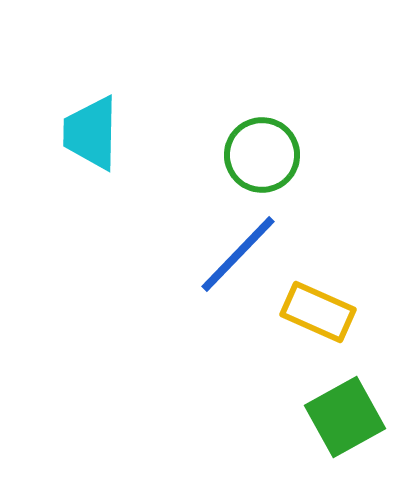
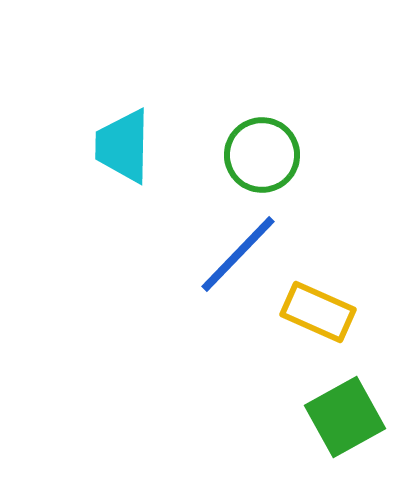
cyan trapezoid: moved 32 px right, 13 px down
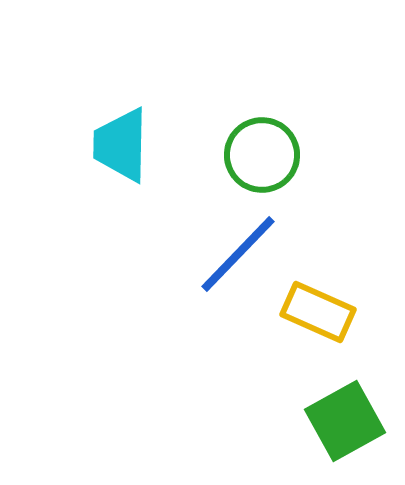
cyan trapezoid: moved 2 px left, 1 px up
green square: moved 4 px down
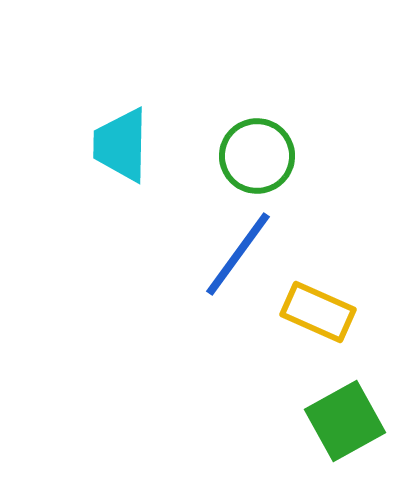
green circle: moved 5 px left, 1 px down
blue line: rotated 8 degrees counterclockwise
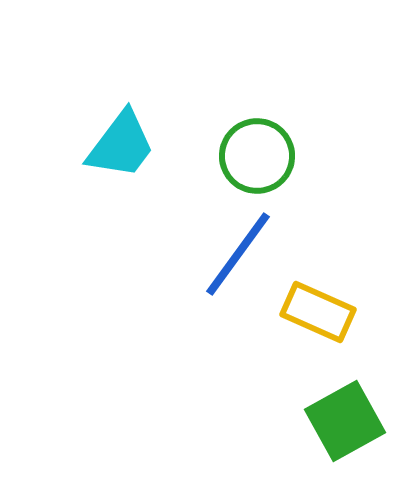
cyan trapezoid: rotated 144 degrees counterclockwise
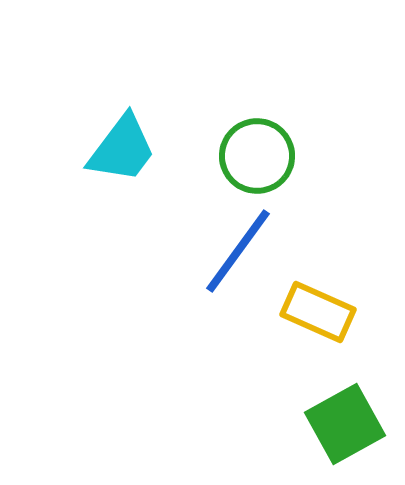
cyan trapezoid: moved 1 px right, 4 px down
blue line: moved 3 px up
green square: moved 3 px down
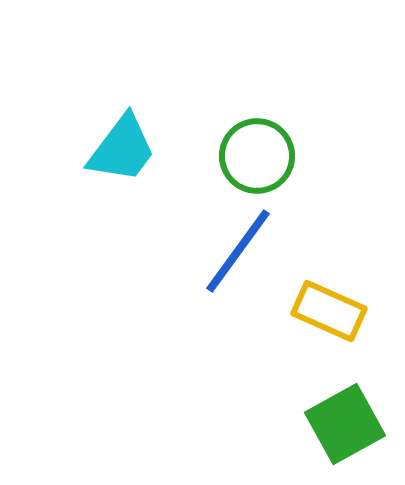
yellow rectangle: moved 11 px right, 1 px up
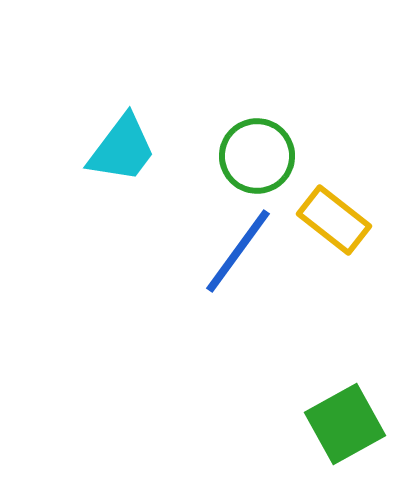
yellow rectangle: moved 5 px right, 91 px up; rotated 14 degrees clockwise
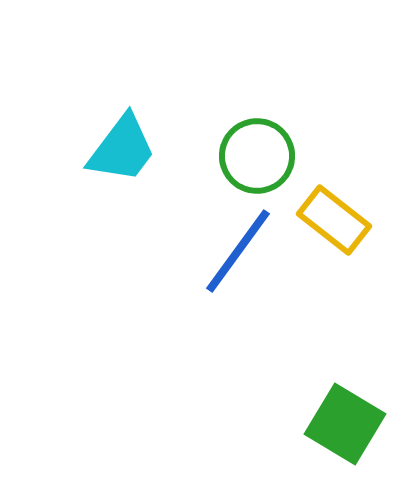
green square: rotated 30 degrees counterclockwise
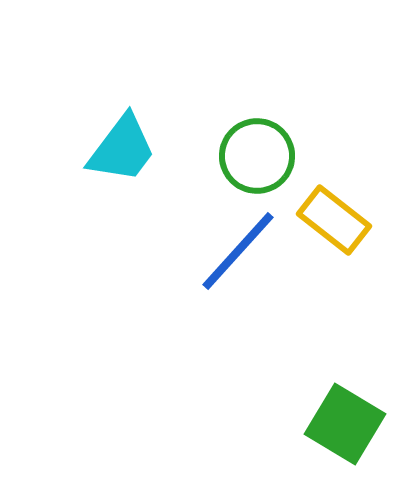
blue line: rotated 6 degrees clockwise
